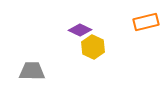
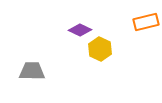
yellow hexagon: moved 7 px right, 2 px down
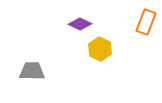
orange rectangle: rotated 55 degrees counterclockwise
purple diamond: moved 6 px up
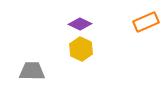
orange rectangle: rotated 45 degrees clockwise
yellow hexagon: moved 19 px left
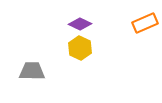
orange rectangle: moved 1 px left, 1 px down
yellow hexagon: moved 1 px left, 1 px up
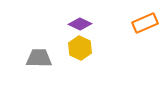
gray trapezoid: moved 7 px right, 13 px up
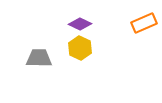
orange rectangle: moved 1 px left
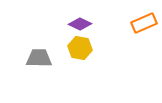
yellow hexagon: rotated 15 degrees counterclockwise
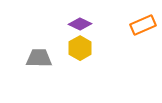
orange rectangle: moved 1 px left, 2 px down
yellow hexagon: rotated 20 degrees clockwise
